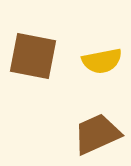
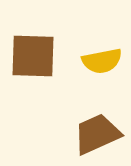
brown square: rotated 9 degrees counterclockwise
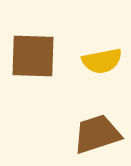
brown trapezoid: rotated 6 degrees clockwise
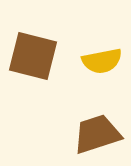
brown square: rotated 12 degrees clockwise
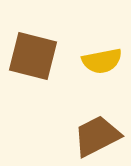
brown trapezoid: moved 2 px down; rotated 9 degrees counterclockwise
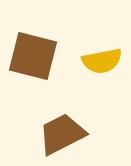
brown trapezoid: moved 35 px left, 2 px up
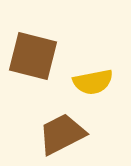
yellow semicircle: moved 9 px left, 21 px down
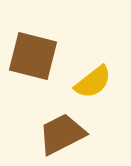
yellow semicircle: rotated 27 degrees counterclockwise
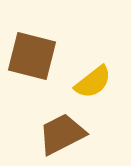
brown square: moved 1 px left
